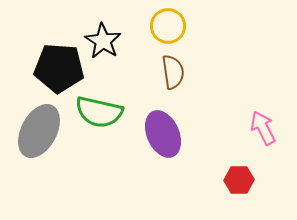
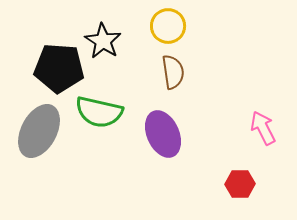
red hexagon: moved 1 px right, 4 px down
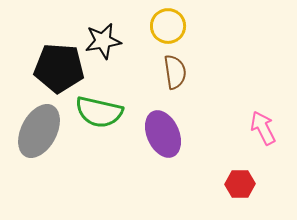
black star: rotated 30 degrees clockwise
brown semicircle: moved 2 px right
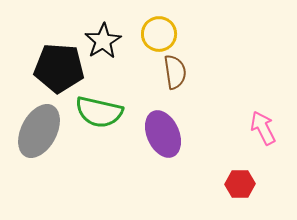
yellow circle: moved 9 px left, 8 px down
black star: rotated 21 degrees counterclockwise
